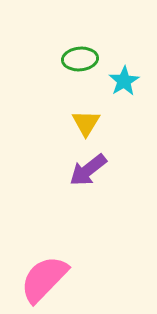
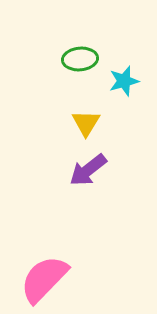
cyan star: rotated 16 degrees clockwise
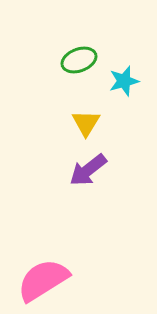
green ellipse: moved 1 px left, 1 px down; rotated 16 degrees counterclockwise
pink semicircle: moved 1 px left, 1 px down; rotated 14 degrees clockwise
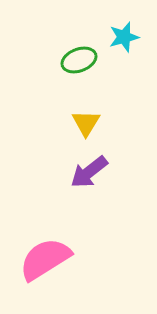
cyan star: moved 44 px up
purple arrow: moved 1 px right, 2 px down
pink semicircle: moved 2 px right, 21 px up
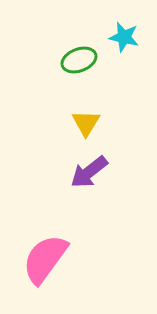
cyan star: rotated 28 degrees clockwise
pink semicircle: rotated 22 degrees counterclockwise
